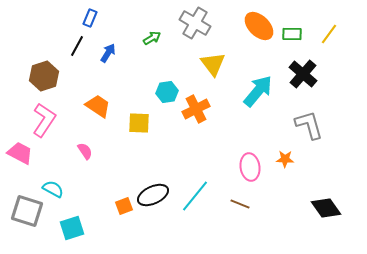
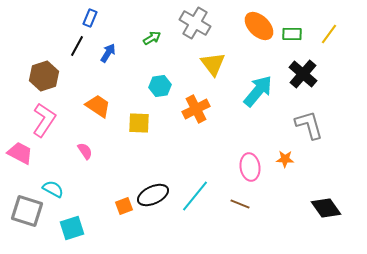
cyan hexagon: moved 7 px left, 6 px up
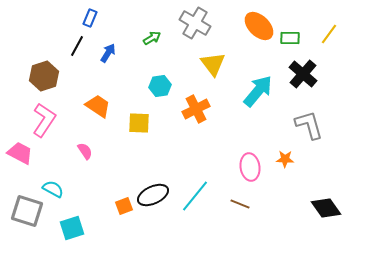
green rectangle: moved 2 px left, 4 px down
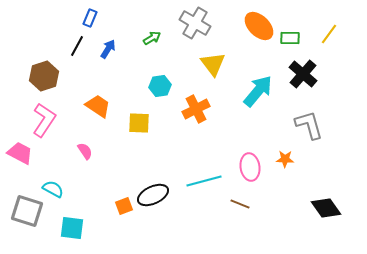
blue arrow: moved 4 px up
cyan line: moved 9 px right, 15 px up; rotated 36 degrees clockwise
cyan square: rotated 25 degrees clockwise
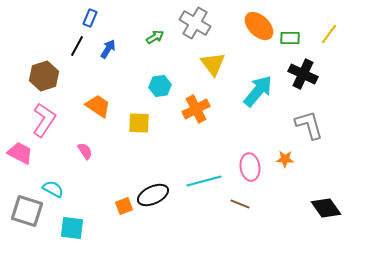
green arrow: moved 3 px right, 1 px up
black cross: rotated 16 degrees counterclockwise
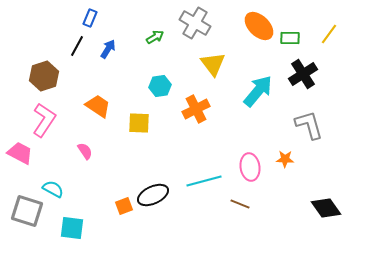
black cross: rotated 32 degrees clockwise
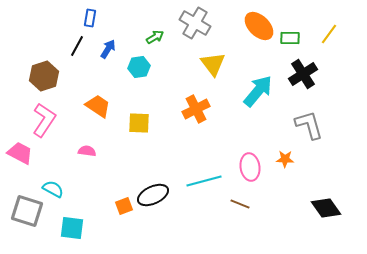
blue rectangle: rotated 12 degrees counterclockwise
cyan hexagon: moved 21 px left, 19 px up
pink semicircle: moved 2 px right; rotated 48 degrees counterclockwise
